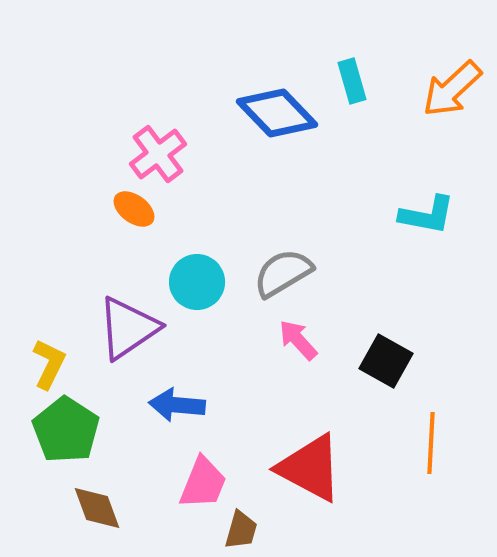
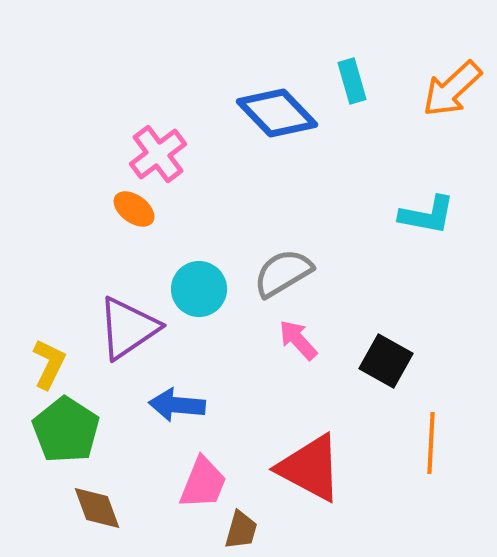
cyan circle: moved 2 px right, 7 px down
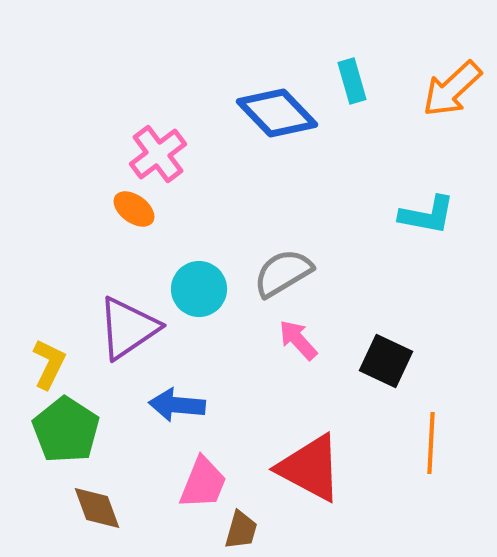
black square: rotated 4 degrees counterclockwise
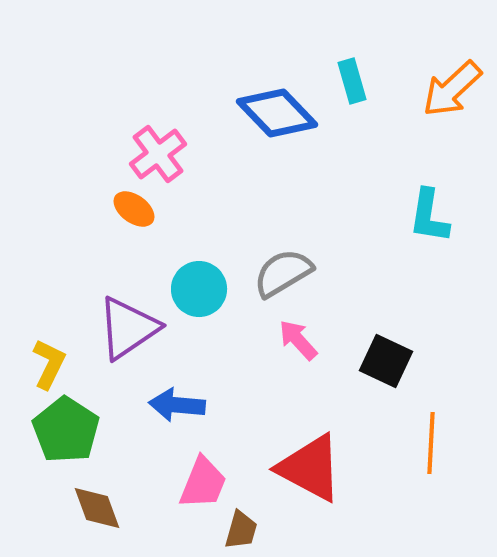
cyan L-shape: moved 2 px right, 1 px down; rotated 88 degrees clockwise
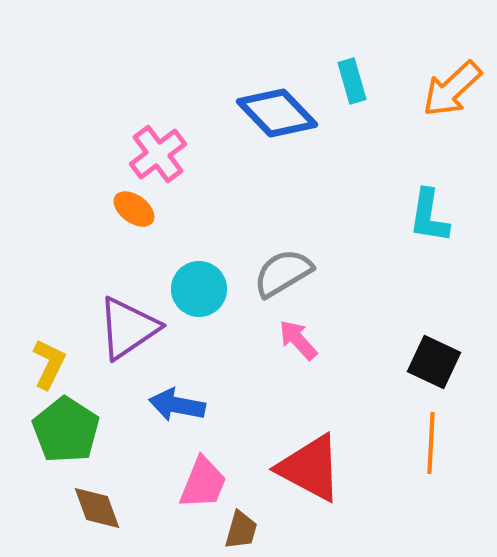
black square: moved 48 px right, 1 px down
blue arrow: rotated 6 degrees clockwise
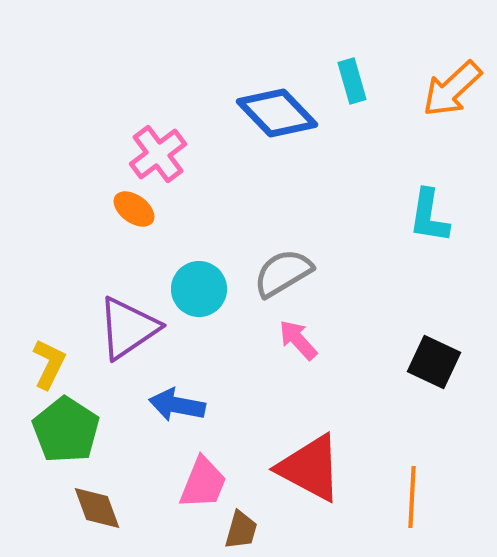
orange line: moved 19 px left, 54 px down
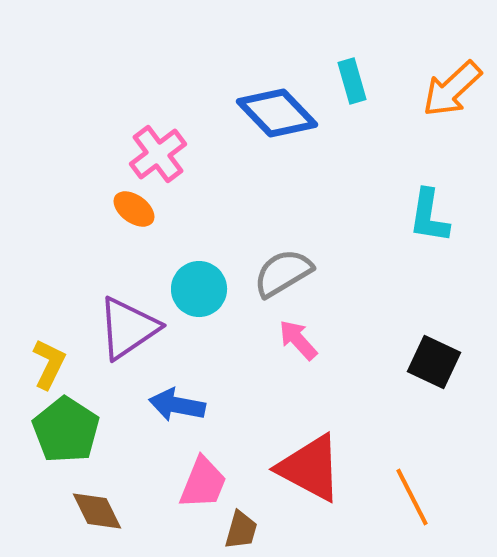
orange line: rotated 30 degrees counterclockwise
brown diamond: moved 3 px down; rotated 6 degrees counterclockwise
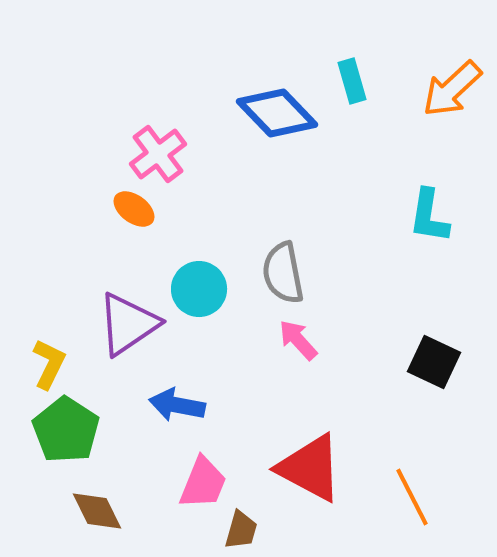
gray semicircle: rotated 70 degrees counterclockwise
purple triangle: moved 4 px up
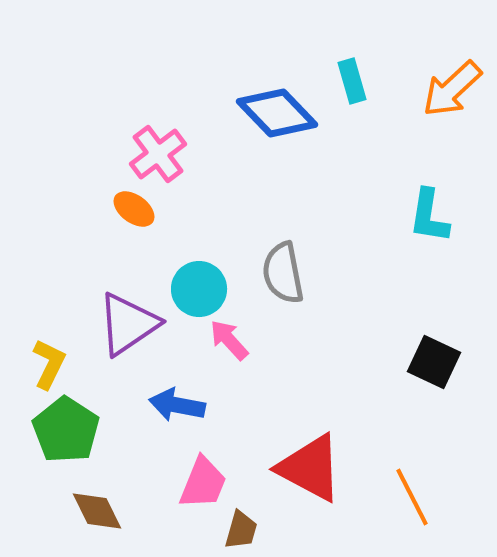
pink arrow: moved 69 px left
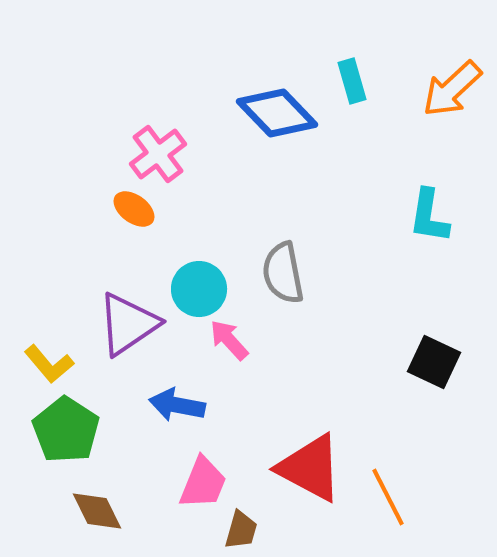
yellow L-shape: rotated 114 degrees clockwise
orange line: moved 24 px left
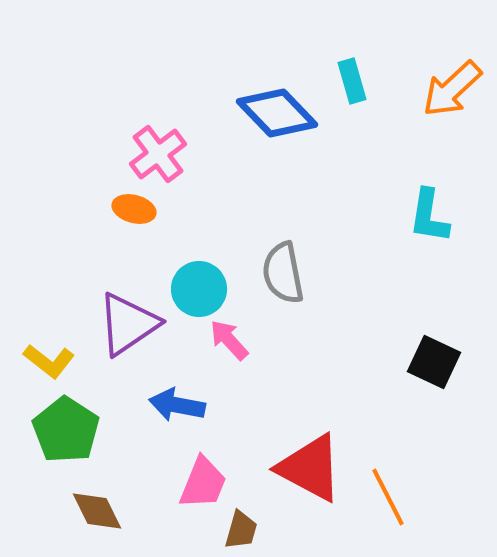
orange ellipse: rotated 21 degrees counterclockwise
yellow L-shape: moved 3 px up; rotated 12 degrees counterclockwise
